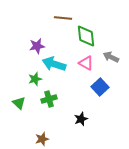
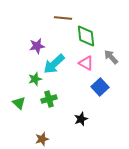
gray arrow: rotated 21 degrees clockwise
cyan arrow: rotated 60 degrees counterclockwise
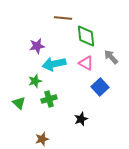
cyan arrow: rotated 30 degrees clockwise
green star: moved 2 px down
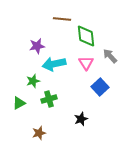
brown line: moved 1 px left, 1 px down
gray arrow: moved 1 px left, 1 px up
pink triangle: rotated 28 degrees clockwise
green star: moved 2 px left
green triangle: rotated 48 degrees clockwise
brown star: moved 3 px left, 6 px up
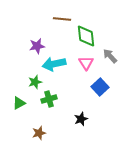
green star: moved 2 px right, 1 px down
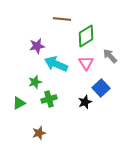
green diamond: rotated 65 degrees clockwise
cyan arrow: moved 2 px right; rotated 35 degrees clockwise
blue square: moved 1 px right, 1 px down
black star: moved 4 px right, 17 px up
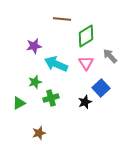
purple star: moved 3 px left
green cross: moved 2 px right, 1 px up
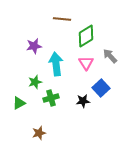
cyan arrow: rotated 60 degrees clockwise
black star: moved 2 px left, 1 px up; rotated 16 degrees clockwise
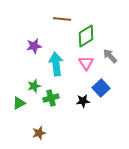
green star: moved 1 px left, 4 px down
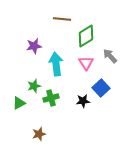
brown star: moved 1 px down
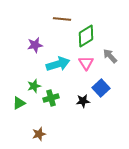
purple star: moved 1 px right, 1 px up
cyan arrow: moved 2 px right; rotated 80 degrees clockwise
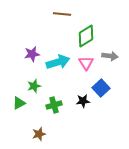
brown line: moved 5 px up
purple star: moved 3 px left, 9 px down
gray arrow: rotated 140 degrees clockwise
cyan arrow: moved 2 px up
green cross: moved 3 px right, 7 px down
